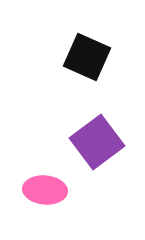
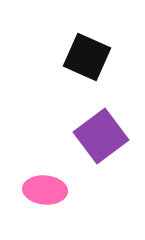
purple square: moved 4 px right, 6 px up
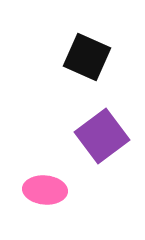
purple square: moved 1 px right
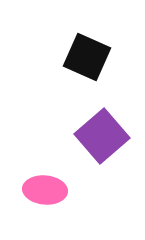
purple square: rotated 4 degrees counterclockwise
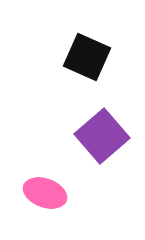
pink ellipse: moved 3 px down; rotated 15 degrees clockwise
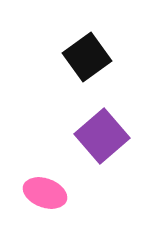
black square: rotated 30 degrees clockwise
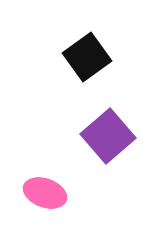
purple square: moved 6 px right
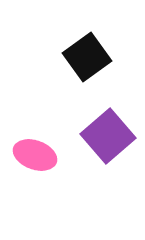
pink ellipse: moved 10 px left, 38 px up
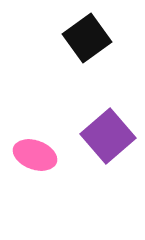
black square: moved 19 px up
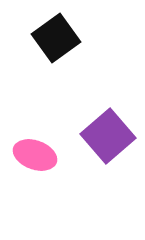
black square: moved 31 px left
